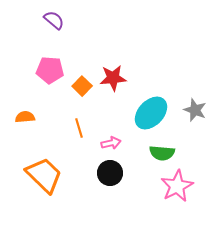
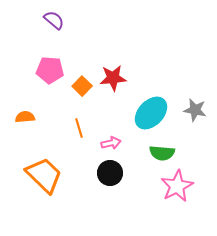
gray star: rotated 10 degrees counterclockwise
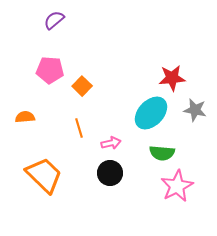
purple semicircle: rotated 80 degrees counterclockwise
red star: moved 59 px right
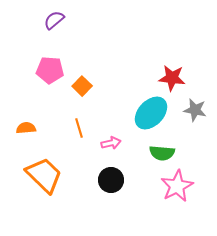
red star: rotated 12 degrees clockwise
orange semicircle: moved 1 px right, 11 px down
black circle: moved 1 px right, 7 px down
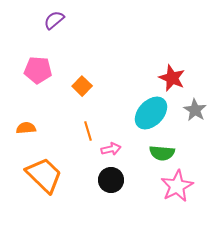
pink pentagon: moved 12 px left
red star: rotated 16 degrees clockwise
gray star: rotated 20 degrees clockwise
orange line: moved 9 px right, 3 px down
pink arrow: moved 6 px down
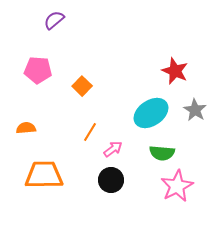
red star: moved 3 px right, 7 px up
cyan ellipse: rotated 12 degrees clockwise
orange line: moved 2 px right, 1 px down; rotated 48 degrees clockwise
pink arrow: moved 2 px right; rotated 24 degrees counterclockwise
orange trapezoid: rotated 45 degrees counterclockwise
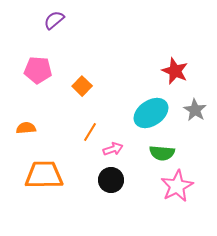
pink arrow: rotated 18 degrees clockwise
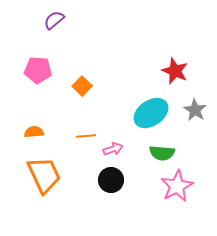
orange semicircle: moved 8 px right, 4 px down
orange line: moved 4 px left, 4 px down; rotated 54 degrees clockwise
orange trapezoid: rotated 66 degrees clockwise
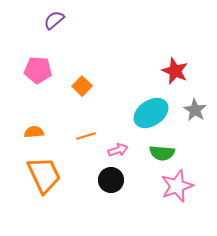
orange line: rotated 12 degrees counterclockwise
pink arrow: moved 5 px right, 1 px down
pink star: rotated 8 degrees clockwise
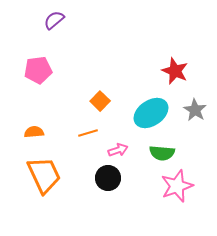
pink pentagon: rotated 12 degrees counterclockwise
orange square: moved 18 px right, 15 px down
orange line: moved 2 px right, 3 px up
black circle: moved 3 px left, 2 px up
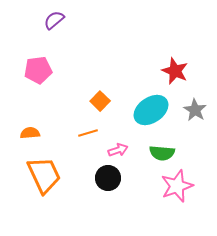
cyan ellipse: moved 3 px up
orange semicircle: moved 4 px left, 1 px down
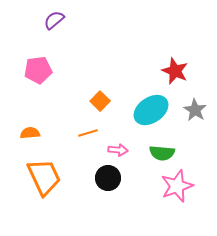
pink arrow: rotated 24 degrees clockwise
orange trapezoid: moved 2 px down
